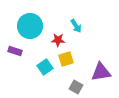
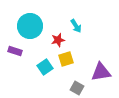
red star: rotated 16 degrees counterclockwise
gray square: moved 1 px right, 1 px down
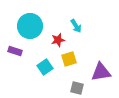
yellow square: moved 3 px right
gray square: rotated 16 degrees counterclockwise
